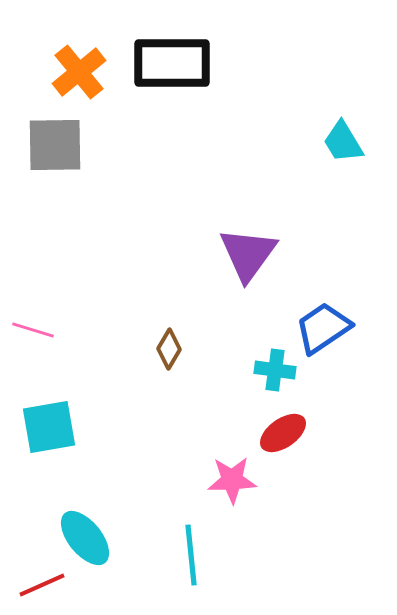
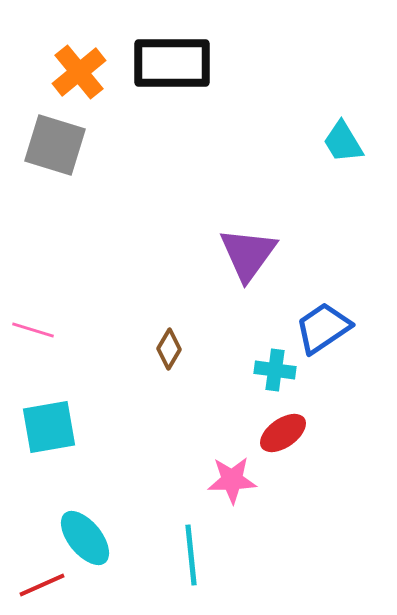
gray square: rotated 18 degrees clockwise
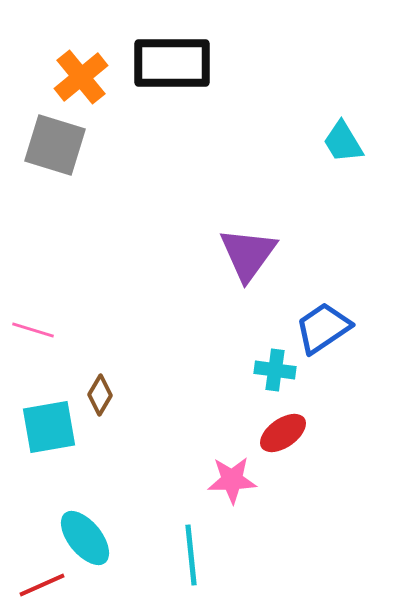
orange cross: moved 2 px right, 5 px down
brown diamond: moved 69 px left, 46 px down
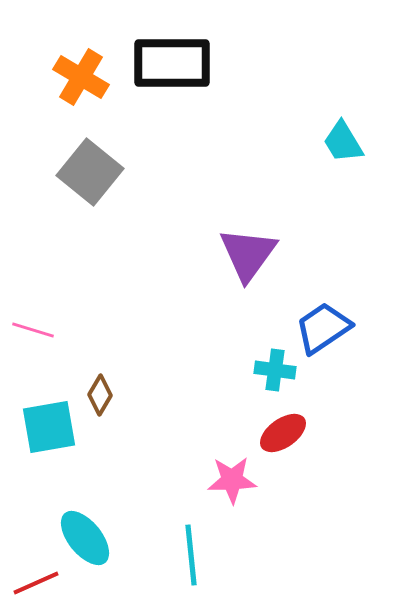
orange cross: rotated 20 degrees counterclockwise
gray square: moved 35 px right, 27 px down; rotated 22 degrees clockwise
red line: moved 6 px left, 2 px up
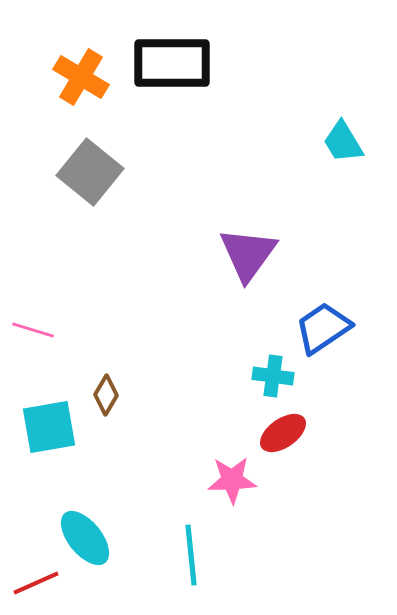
cyan cross: moved 2 px left, 6 px down
brown diamond: moved 6 px right
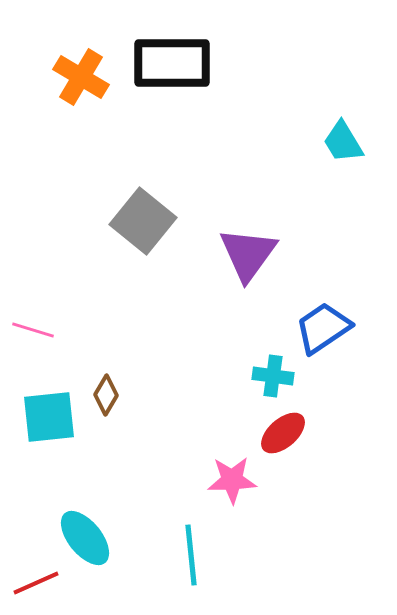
gray square: moved 53 px right, 49 px down
cyan square: moved 10 px up; rotated 4 degrees clockwise
red ellipse: rotated 6 degrees counterclockwise
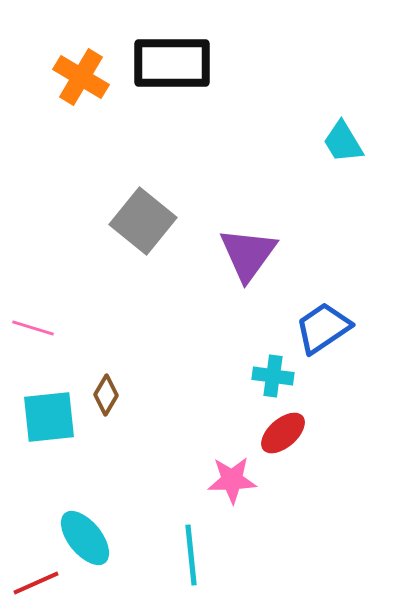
pink line: moved 2 px up
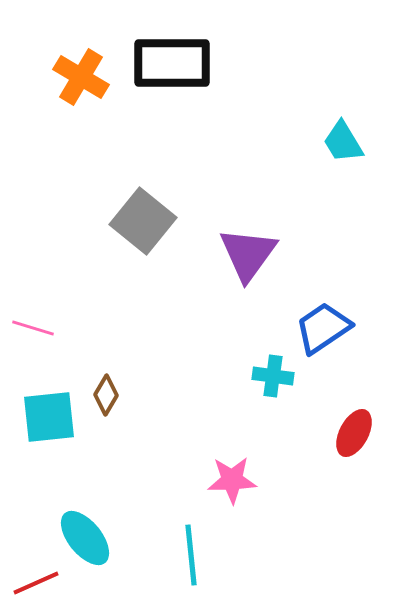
red ellipse: moved 71 px right; rotated 21 degrees counterclockwise
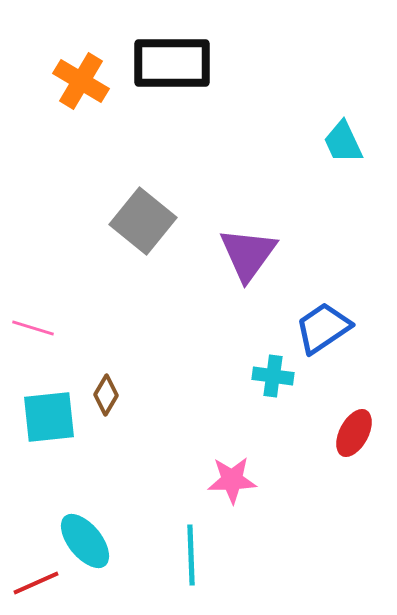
orange cross: moved 4 px down
cyan trapezoid: rotated 6 degrees clockwise
cyan ellipse: moved 3 px down
cyan line: rotated 4 degrees clockwise
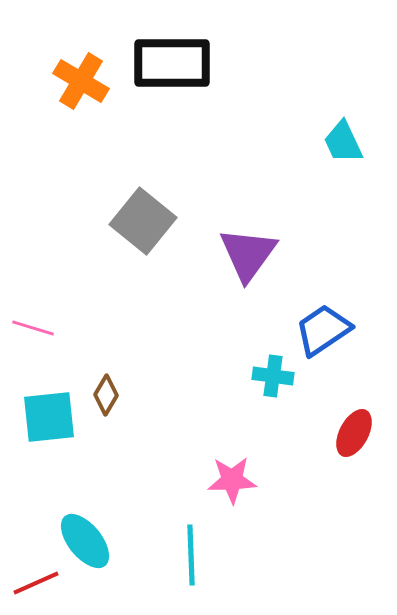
blue trapezoid: moved 2 px down
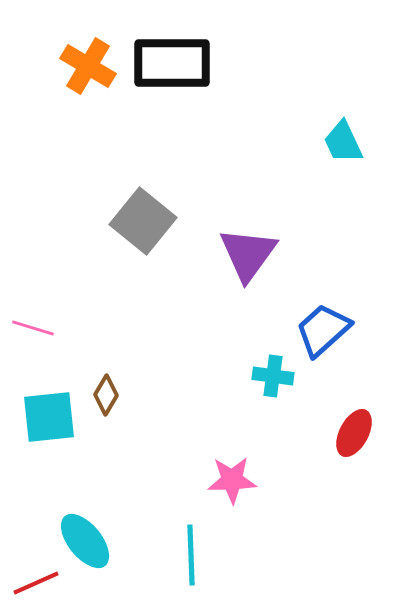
orange cross: moved 7 px right, 15 px up
blue trapezoid: rotated 8 degrees counterclockwise
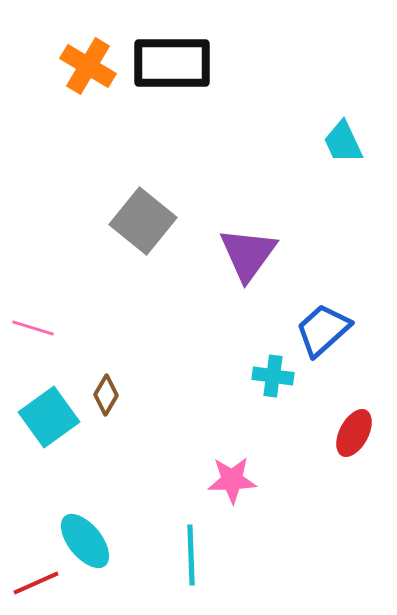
cyan square: rotated 30 degrees counterclockwise
